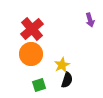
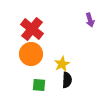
red cross: rotated 10 degrees counterclockwise
yellow star: moved 1 px up
black semicircle: rotated 14 degrees counterclockwise
green square: rotated 24 degrees clockwise
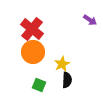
purple arrow: rotated 40 degrees counterclockwise
orange circle: moved 2 px right, 2 px up
green square: rotated 16 degrees clockwise
